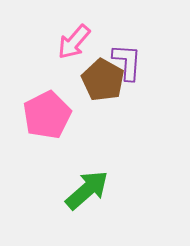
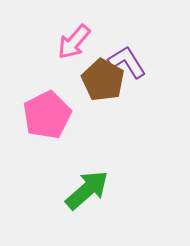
purple L-shape: rotated 36 degrees counterclockwise
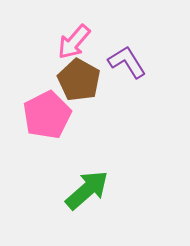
brown pentagon: moved 24 px left
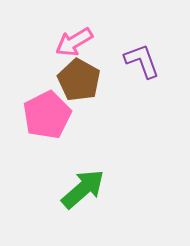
pink arrow: rotated 18 degrees clockwise
purple L-shape: moved 15 px right, 1 px up; rotated 12 degrees clockwise
green arrow: moved 4 px left, 1 px up
